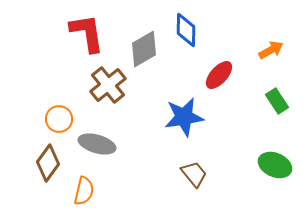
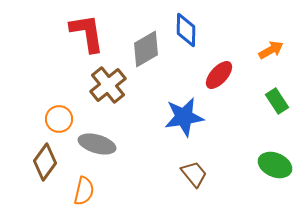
gray diamond: moved 2 px right
brown diamond: moved 3 px left, 1 px up
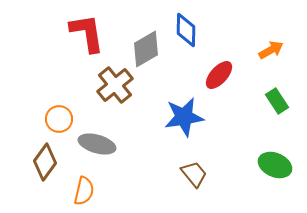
brown cross: moved 7 px right
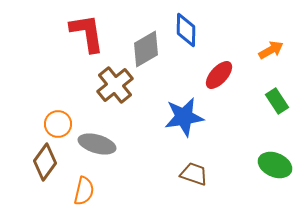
orange circle: moved 1 px left, 5 px down
brown trapezoid: rotated 32 degrees counterclockwise
